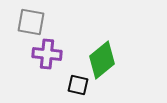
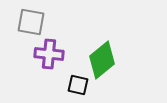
purple cross: moved 2 px right
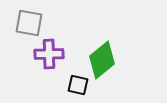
gray square: moved 2 px left, 1 px down
purple cross: rotated 8 degrees counterclockwise
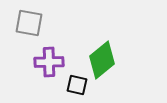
purple cross: moved 8 px down
black square: moved 1 px left
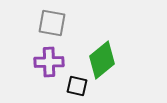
gray square: moved 23 px right
black square: moved 1 px down
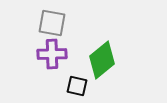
purple cross: moved 3 px right, 8 px up
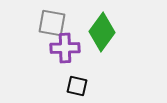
purple cross: moved 13 px right, 6 px up
green diamond: moved 28 px up; rotated 15 degrees counterclockwise
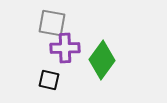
green diamond: moved 28 px down
black square: moved 28 px left, 6 px up
